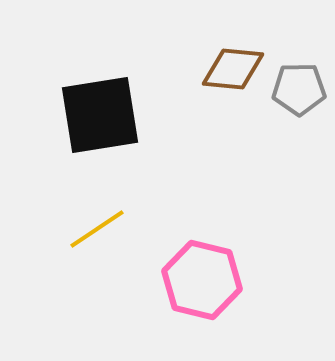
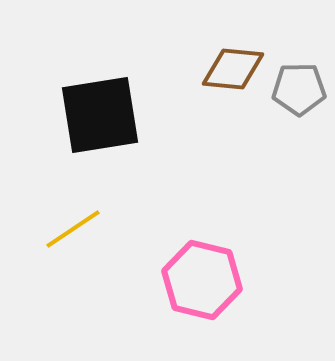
yellow line: moved 24 px left
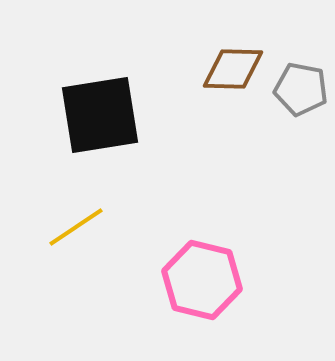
brown diamond: rotated 4 degrees counterclockwise
gray pentagon: moved 2 px right; rotated 12 degrees clockwise
yellow line: moved 3 px right, 2 px up
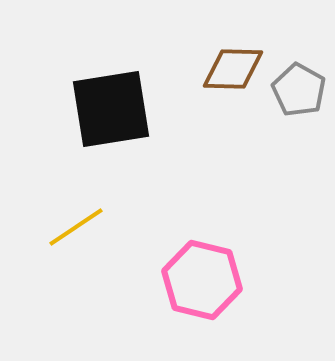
gray pentagon: moved 2 px left, 1 px down; rotated 18 degrees clockwise
black square: moved 11 px right, 6 px up
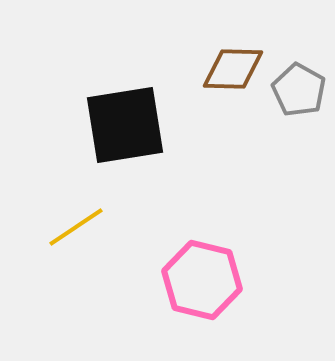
black square: moved 14 px right, 16 px down
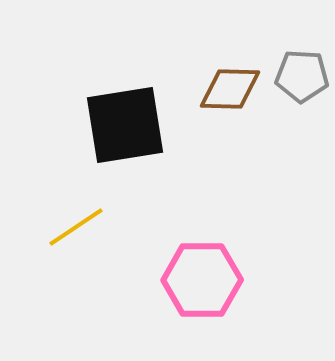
brown diamond: moved 3 px left, 20 px down
gray pentagon: moved 3 px right, 14 px up; rotated 26 degrees counterclockwise
pink hexagon: rotated 14 degrees counterclockwise
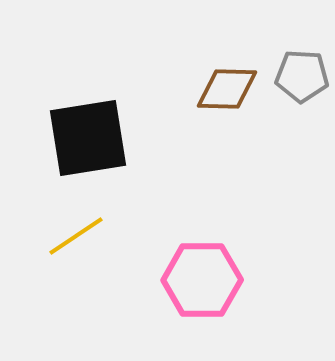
brown diamond: moved 3 px left
black square: moved 37 px left, 13 px down
yellow line: moved 9 px down
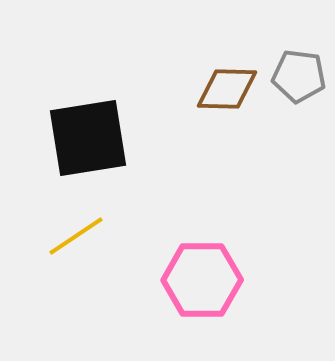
gray pentagon: moved 3 px left; rotated 4 degrees clockwise
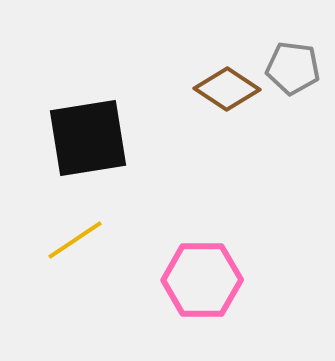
gray pentagon: moved 6 px left, 8 px up
brown diamond: rotated 32 degrees clockwise
yellow line: moved 1 px left, 4 px down
